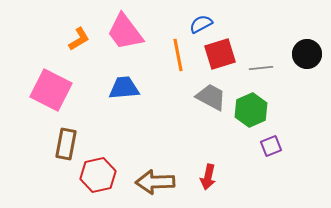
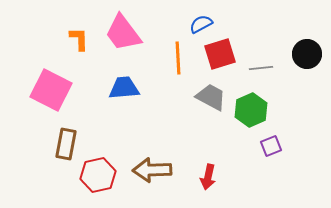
pink trapezoid: moved 2 px left, 1 px down
orange L-shape: rotated 60 degrees counterclockwise
orange line: moved 3 px down; rotated 8 degrees clockwise
brown arrow: moved 3 px left, 12 px up
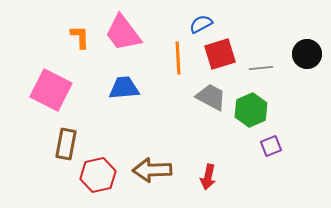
orange L-shape: moved 1 px right, 2 px up
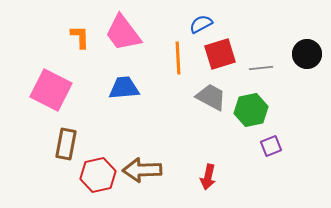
green hexagon: rotated 12 degrees clockwise
brown arrow: moved 10 px left
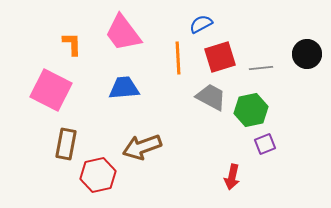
orange L-shape: moved 8 px left, 7 px down
red square: moved 3 px down
purple square: moved 6 px left, 2 px up
brown arrow: moved 23 px up; rotated 18 degrees counterclockwise
red arrow: moved 24 px right
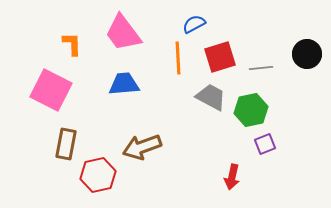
blue semicircle: moved 7 px left
blue trapezoid: moved 4 px up
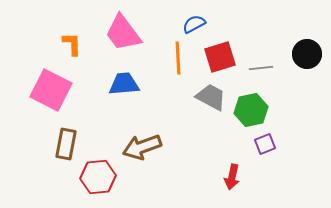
red hexagon: moved 2 px down; rotated 8 degrees clockwise
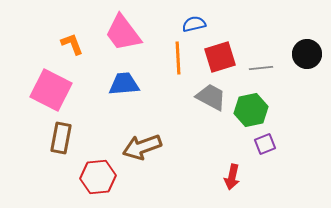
blue semicircle: rotated 15 degrees clockwise
orange L-shape: rotated 20 degrees counterclockwise
brown rectangle: moved 5 px left, 6 px up
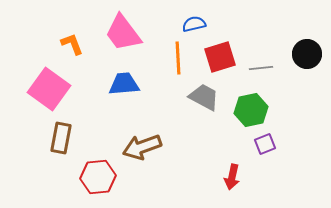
pink square: moved 2 px left, 1 px up; rotated 9 degrees clockwise
gray trapezoid: moved 7 px left
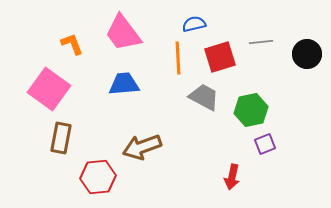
gray line: moved 26 px up
